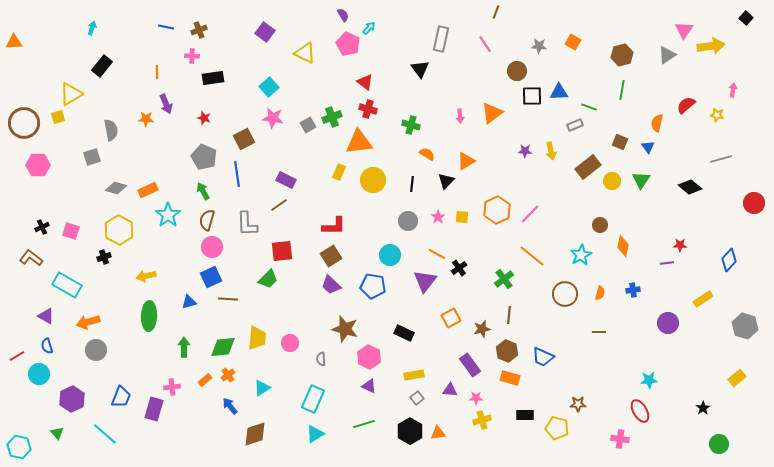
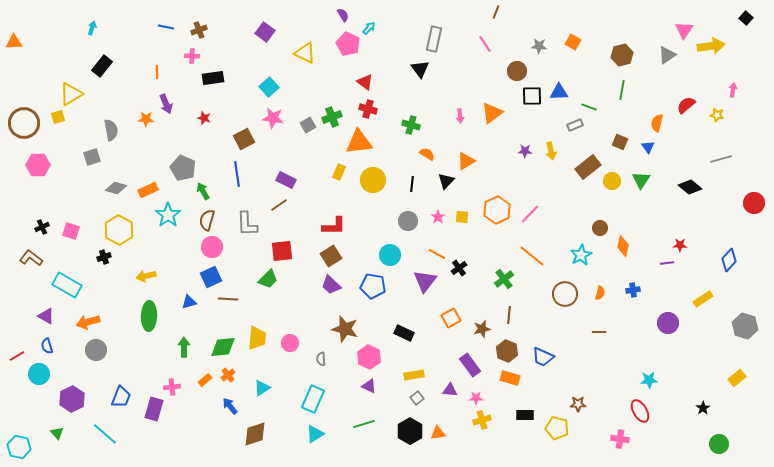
gray rectangle at (441, 39): moved 7 px left
gray pentagon at (204, 157): moved 21 px left, 11 px down
brown circle at (600, 225): moved 3 px down
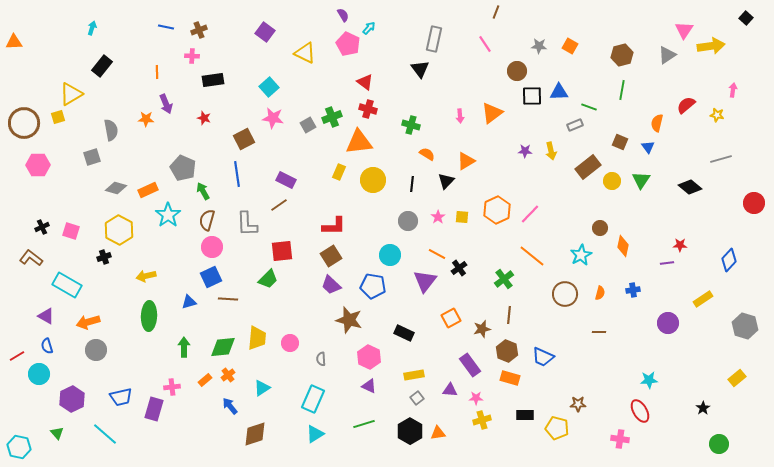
orange square at (573, 42): moved 3 px left, 4 px down
black rectangle at (213, 78): moved 2 px down
brown star at (345, 329): moved 4 px right, 9 px up
blue trapezoid at (121, 397): rotated 55 degrees clockwise
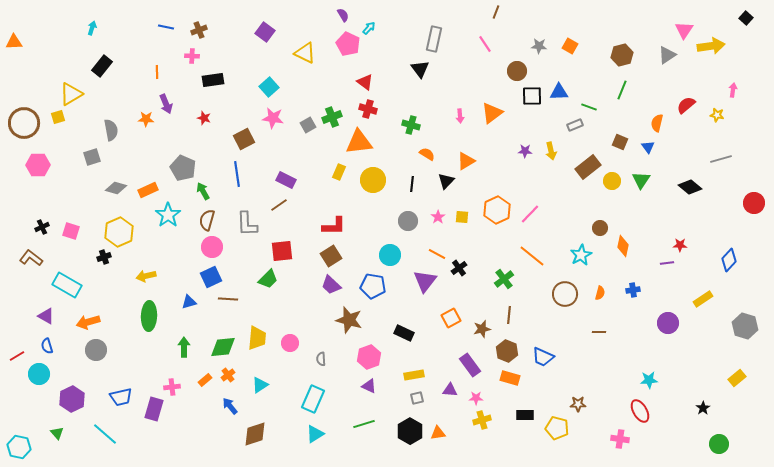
green line at (622, 90): rotated 12 degrees clockwise
yellow hexagon at (119, 230): moved 2 px down; rotated 8 degrees clockwise
pink hexagon at (369, 357): rotated 15 degrees clockwise
cyan triangle at (262, 388): moved 2 px left, 3 px up
gray square at (417, 398): rotated 24 degrees clockwise
